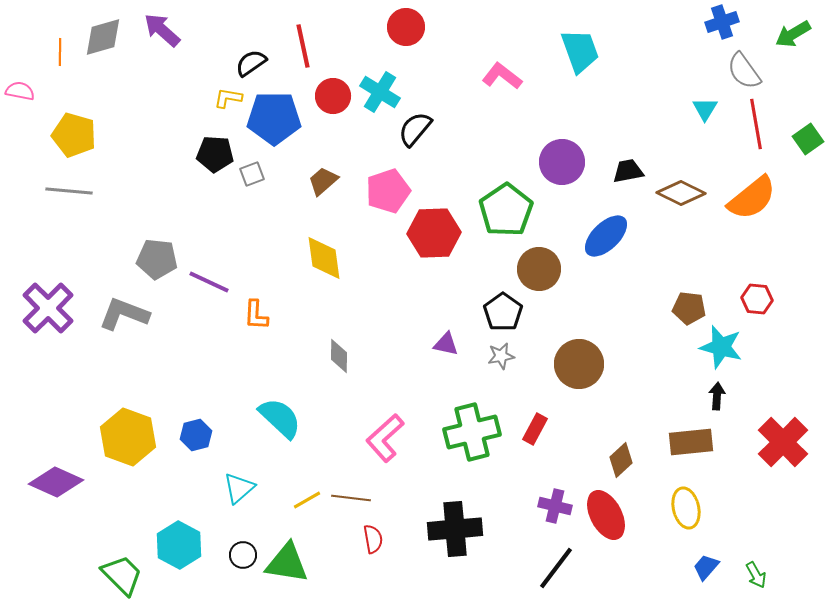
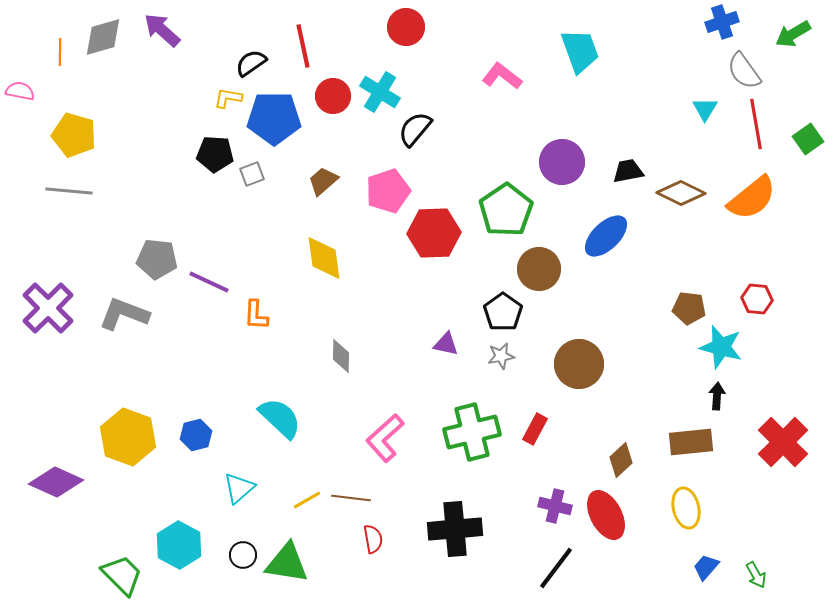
gray diamond at (339, 356): moved 2 px right
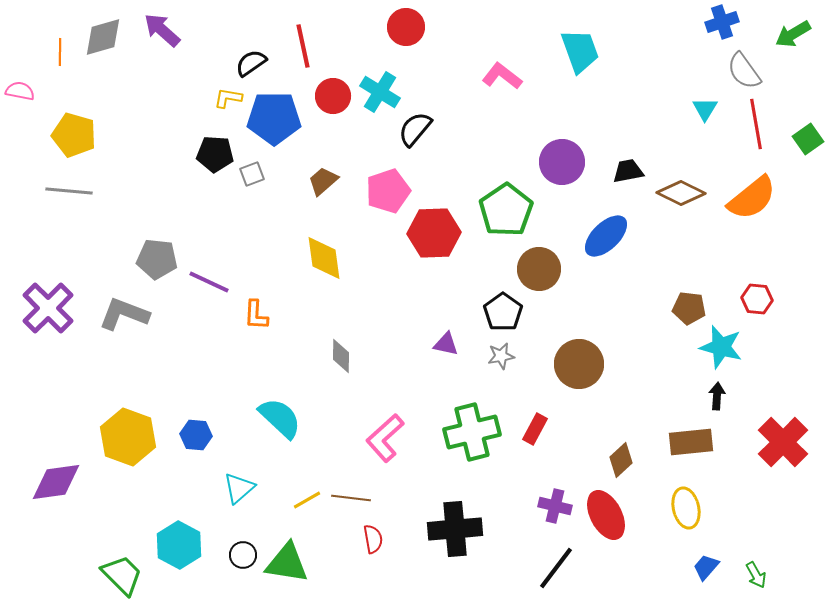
blue hexagon at (196, 435): rotated 20 degrees clockwise
purple diamond at (56, 482): rotated 32 degrees counterclockwise
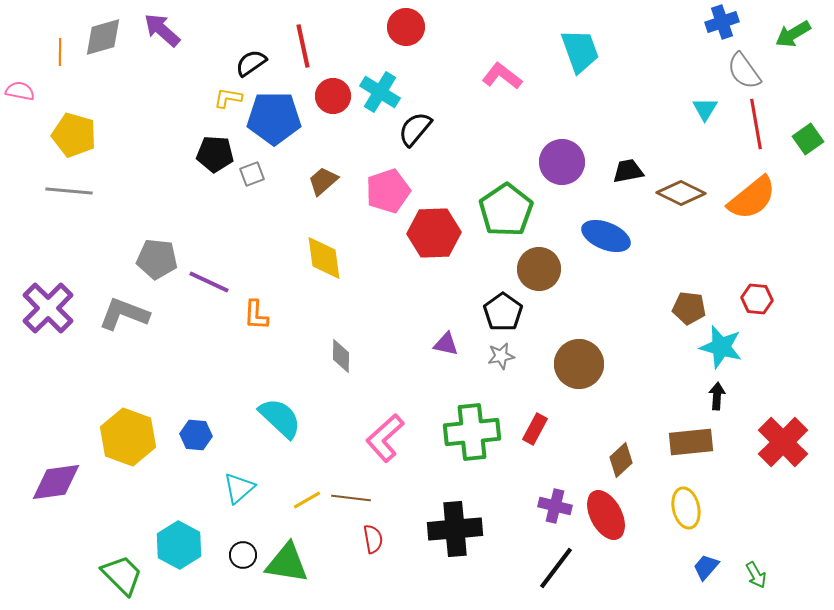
blue ellipse at (606, 236): rotated 66 degrees clockwise
green cross at (472, 432): rotated 8 degrees clockwise
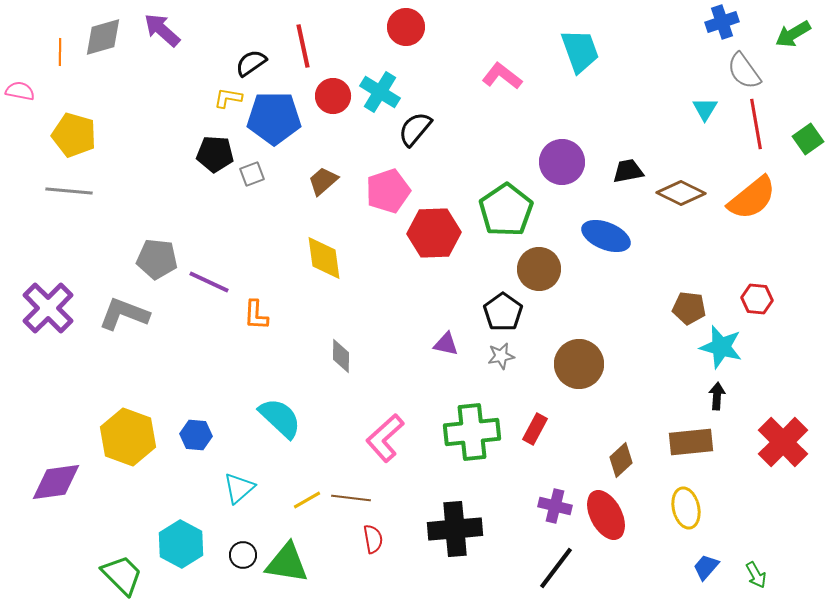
cyan hexagon at (179, 545): moved 2 px right, 1 px up
